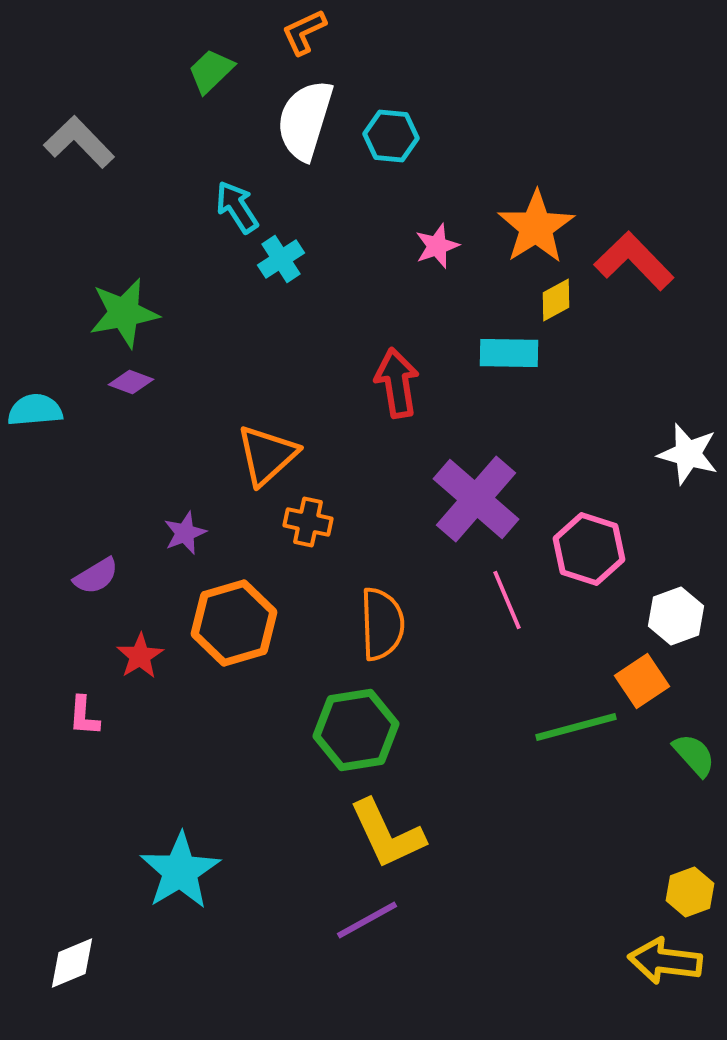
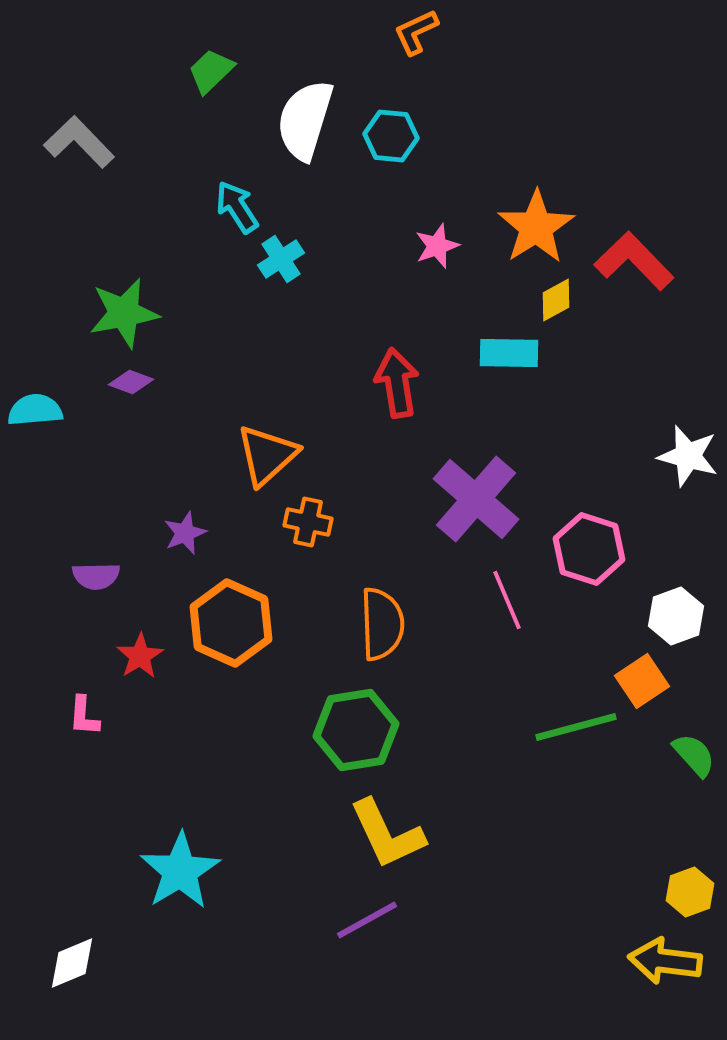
orange L-shape: moved 112 px right
white star: moved 2 px down
purple semicircle: rotated 30 degrees clockwise
orange hexagon: moved 3 px left; rotated 20 degrees counterclockwise
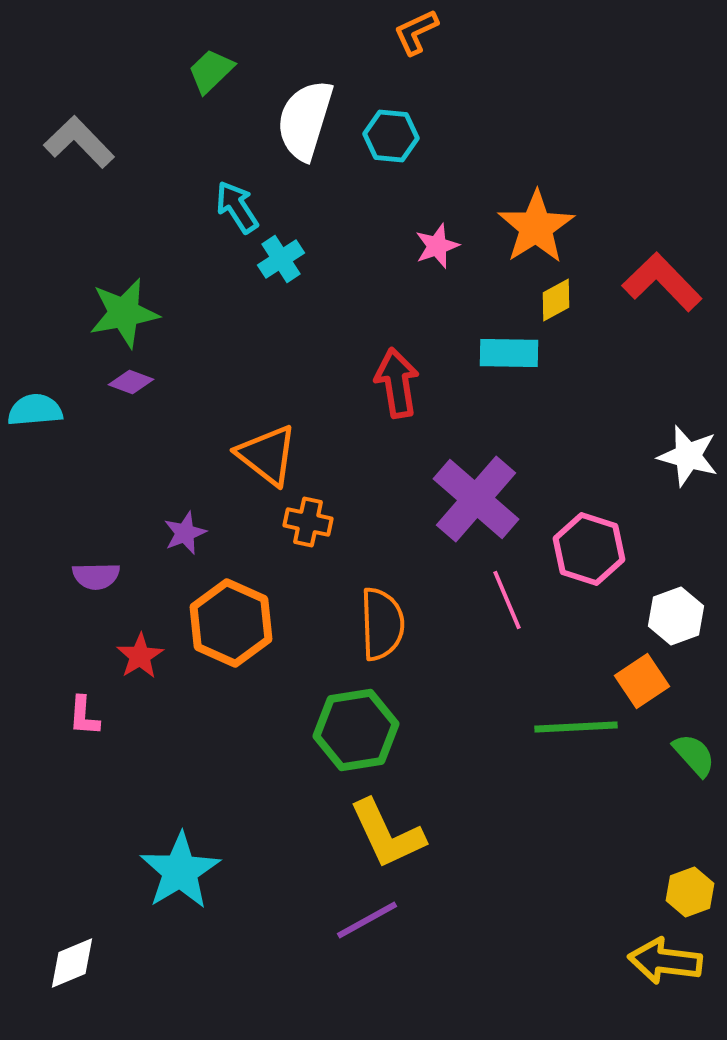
red L-shape: moved 28 px right, 21 px down
orange triangle: rotated 40 degrees counterclockwise
green line: rotated 12 degrees clockwise
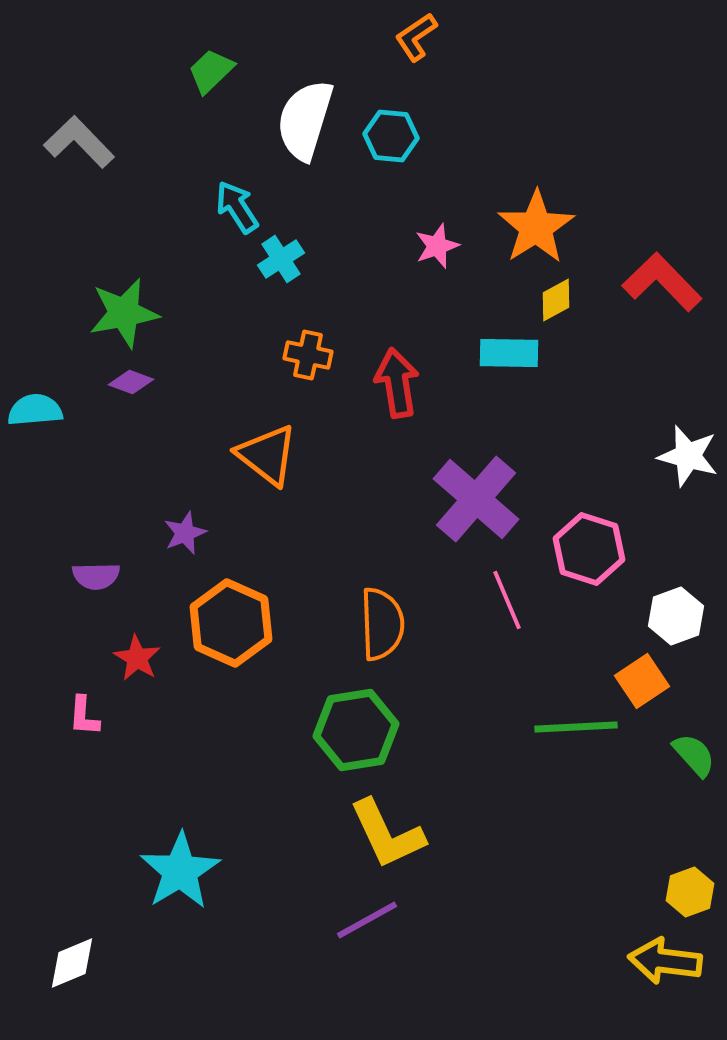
orange L-shape: moved 5 px down; rotated 9 degrees counterclockwise
orange cross: moved 167 px up
red star: moved 3 px left, 2 px down; rotated 9 degrees counterclockwise
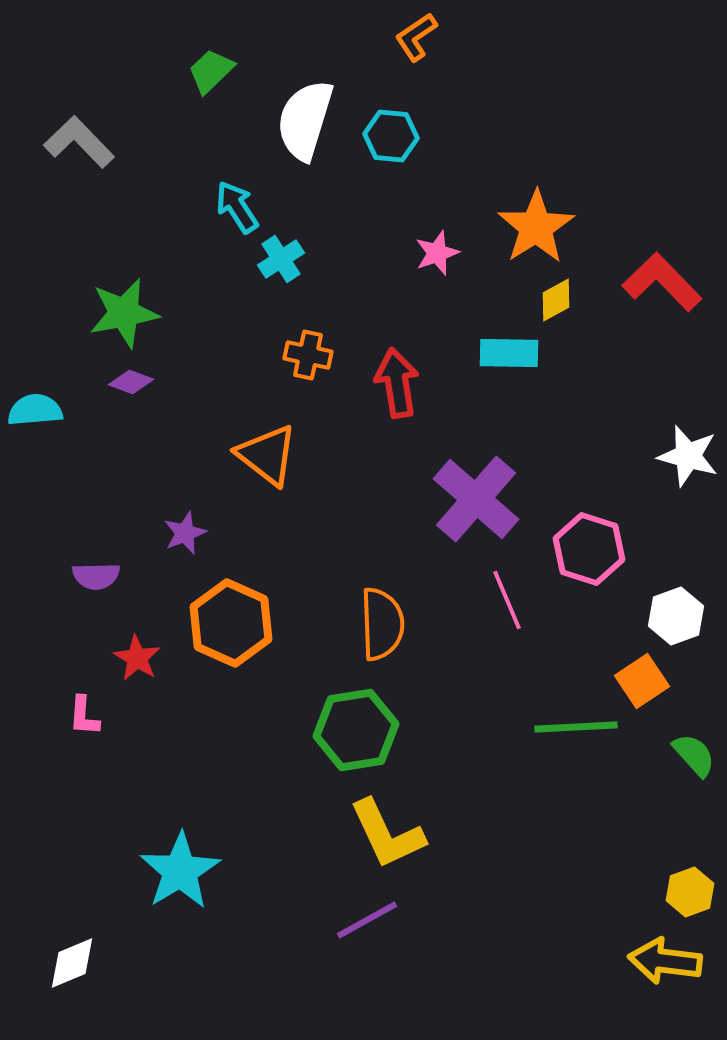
pink star: moved 7 px down
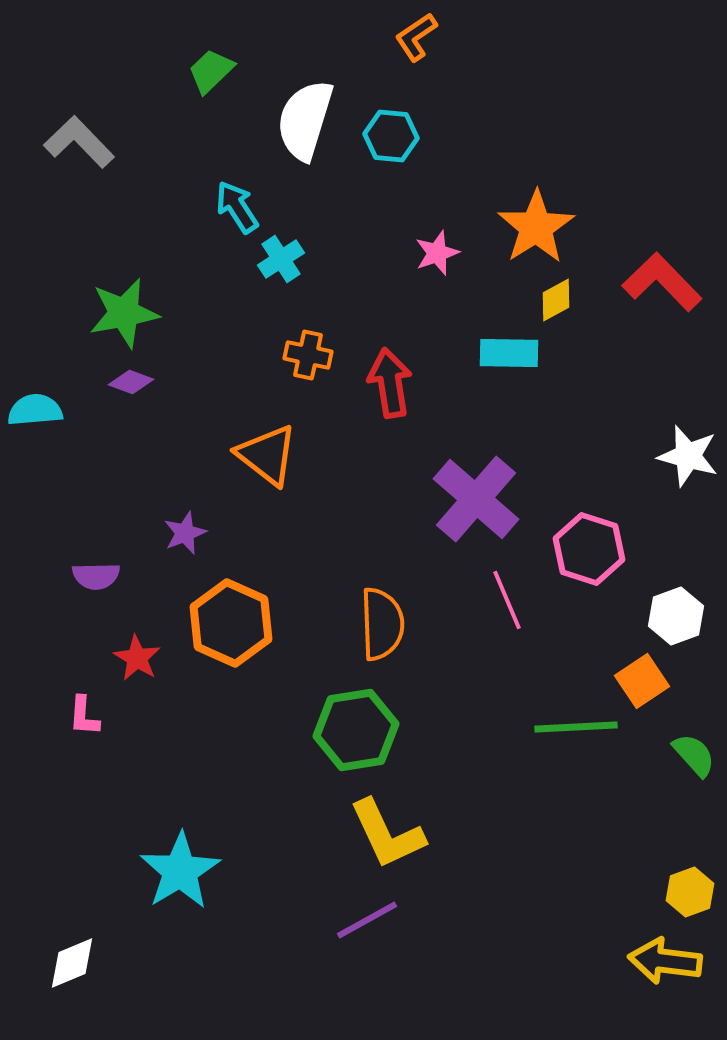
red arrow: moved 7 px left
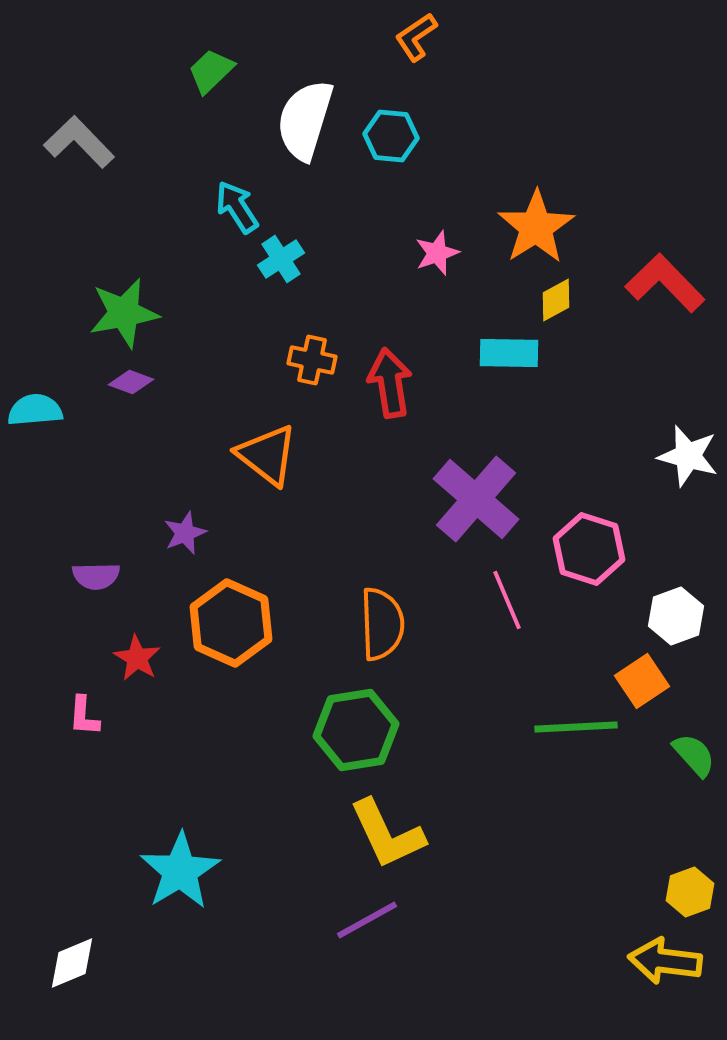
red L-shape: moved 3 px right, 1 px down
orange cross: moved 4 px right, 5 px down
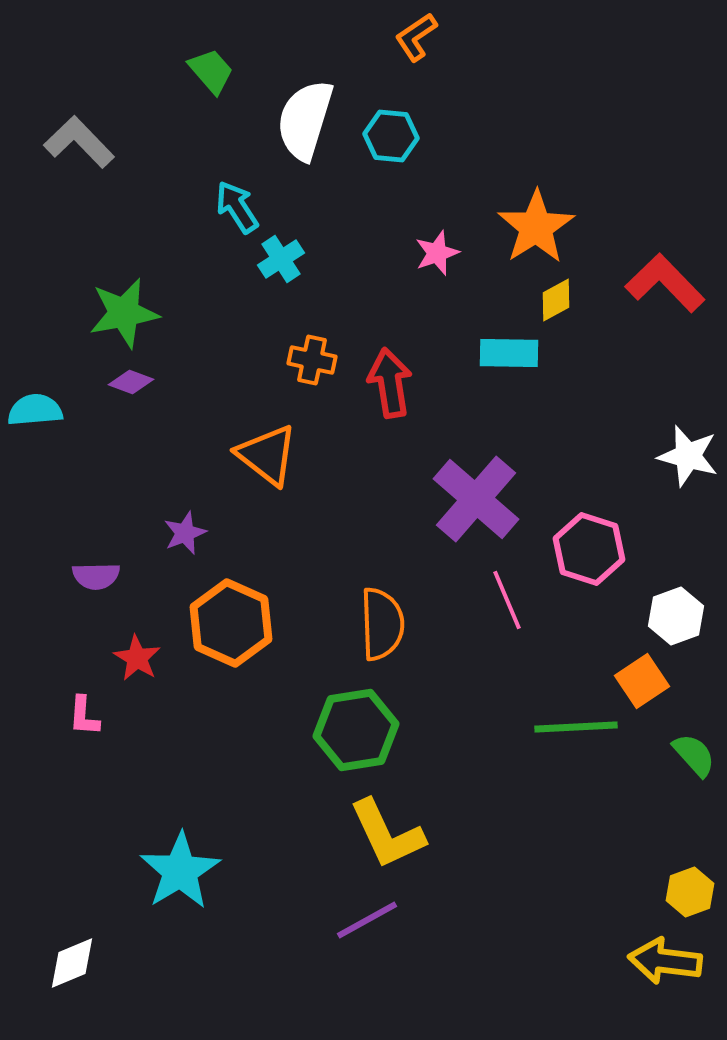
green trapezoid: rotated 93 degrees clockwise
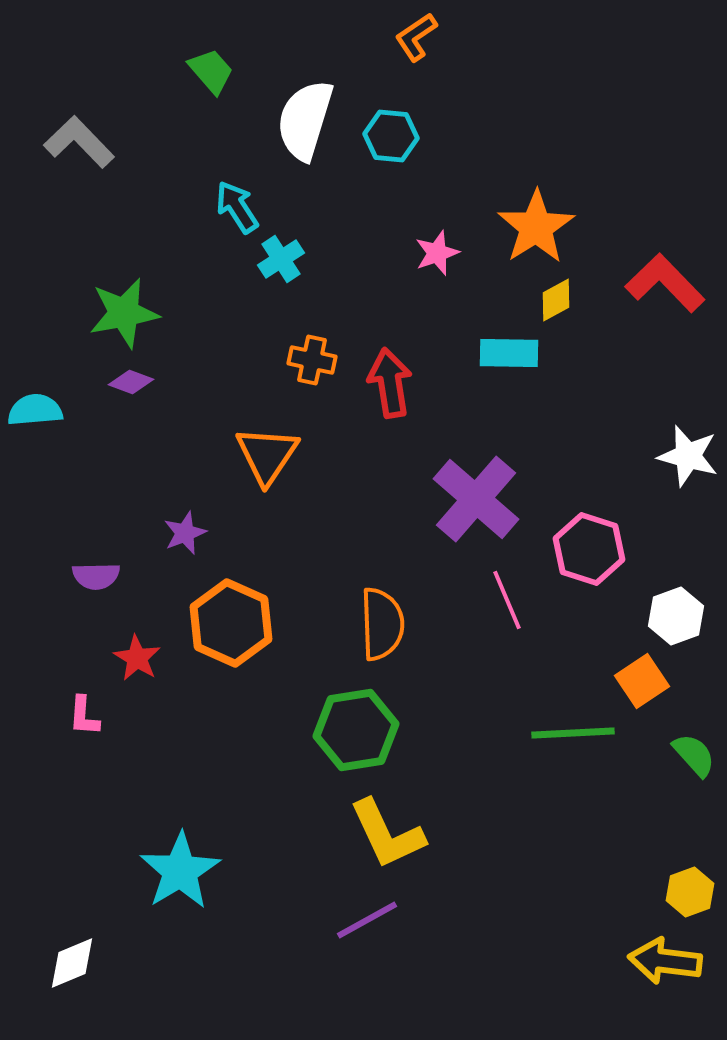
orange triangle: rotated 26 degrees clockwise
green line: moved 3 px left, 6 px down
